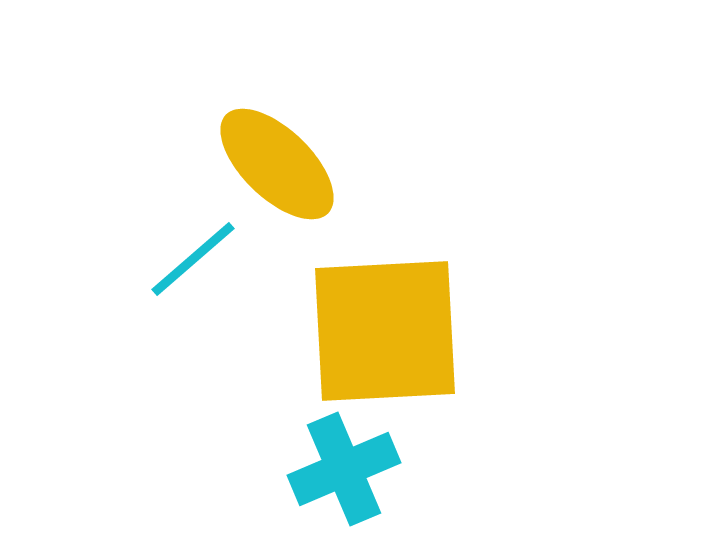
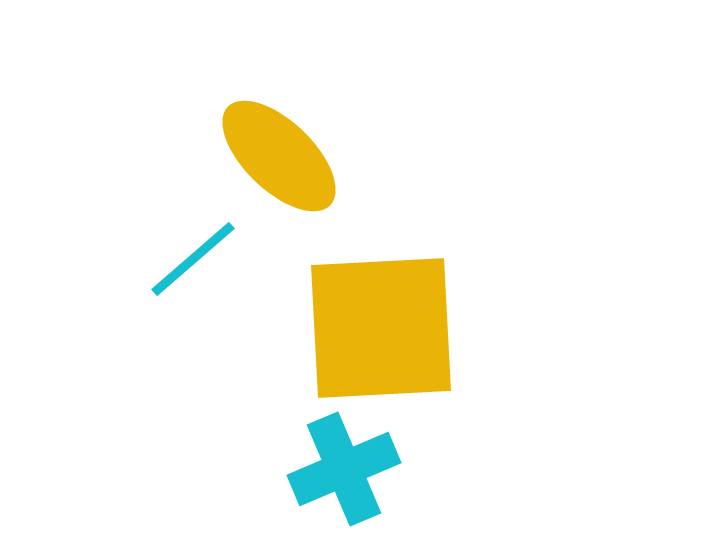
yellow ellipse: moved 2 px right, 8 px up
yellow square: moved 4 px left, 3 px up
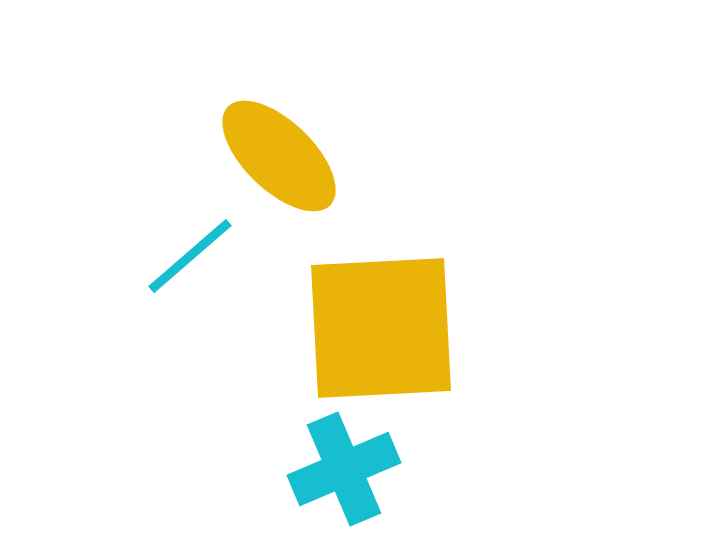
cyan line: moved 3 px left, 3 px up
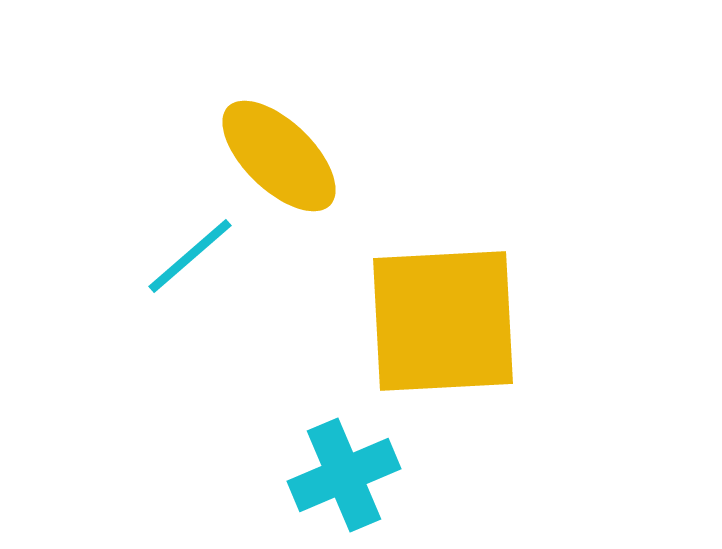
yellow square: moved 62 px right, 7 px up
cyan cross: moved 6 px down
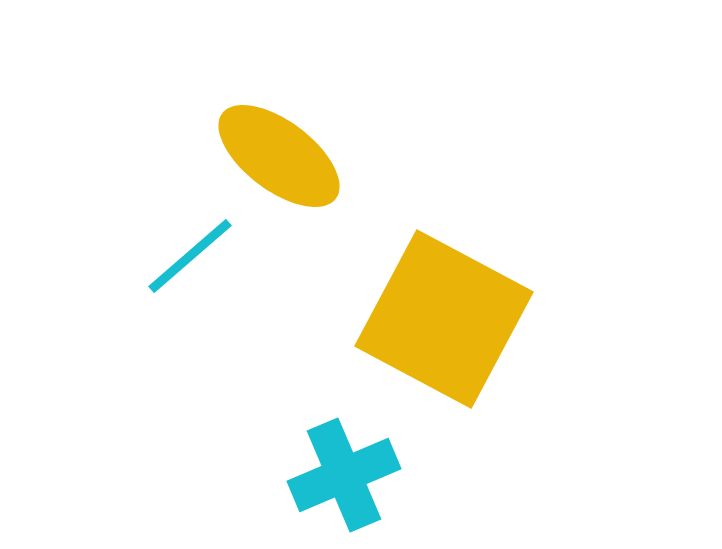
yellow ellipse: rotated 7 degrees counterclockwise
yellow square: moved 1 px right, 2 px up; rotated 31 degrees clockwise
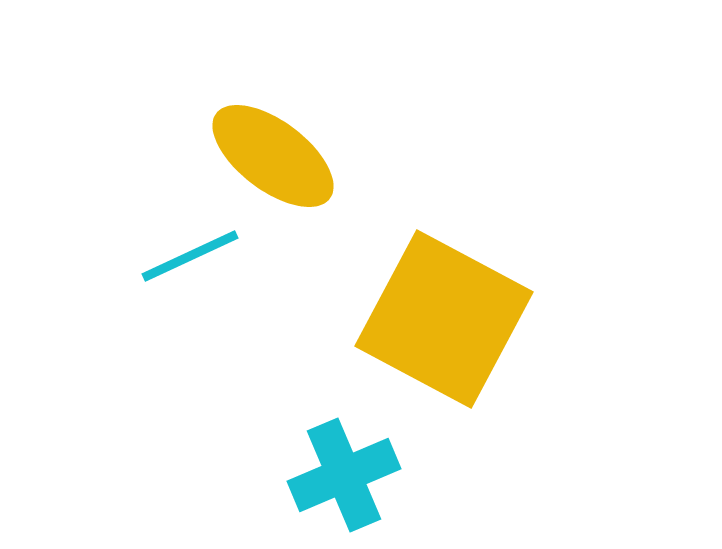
yellow ellipse: moved 6 px left
cyan line: rotated 16 degrees clockwise
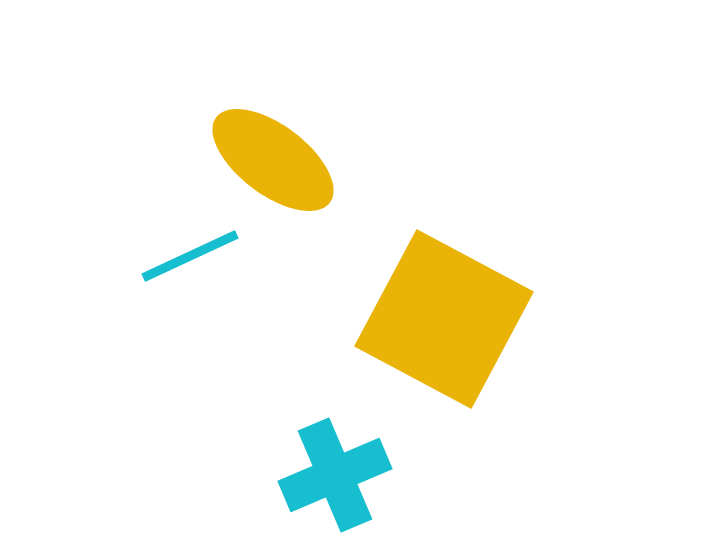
yellow ellipse: moved 4 px down
cyan cross: moved 9 px left
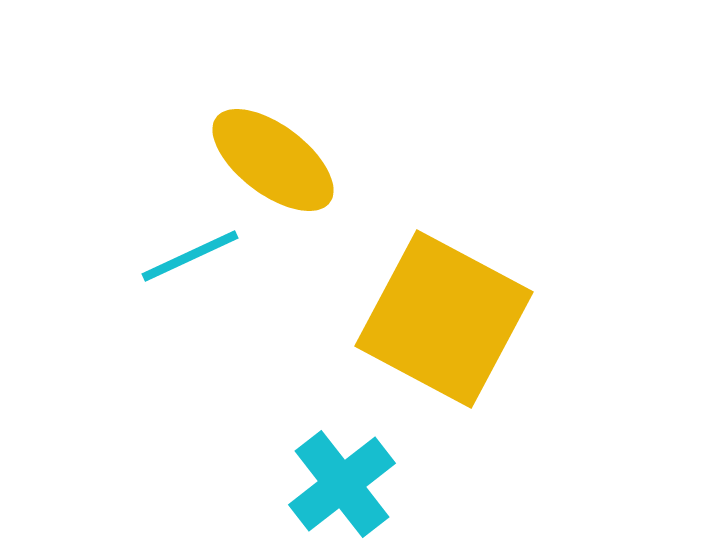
cyan cross: moved 7 px right, 9 px down; rotated 15 degrees counterclockwise
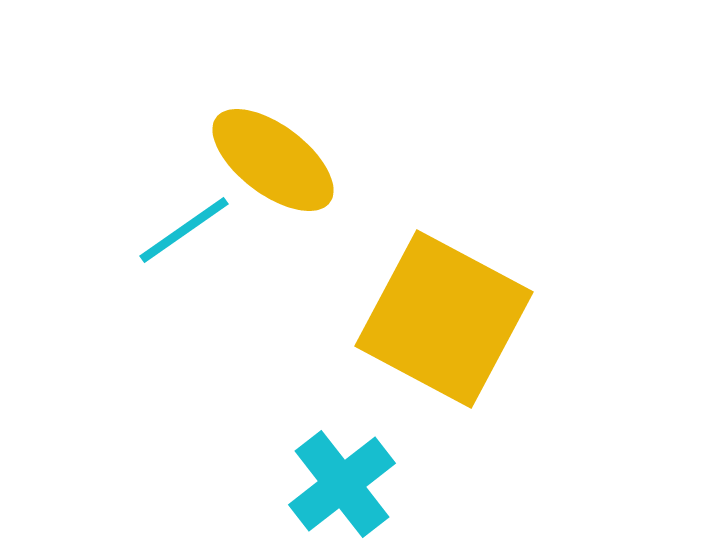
cyan line: moved 6 px left, 26 px up; rotated 10 degrees counterclockwise
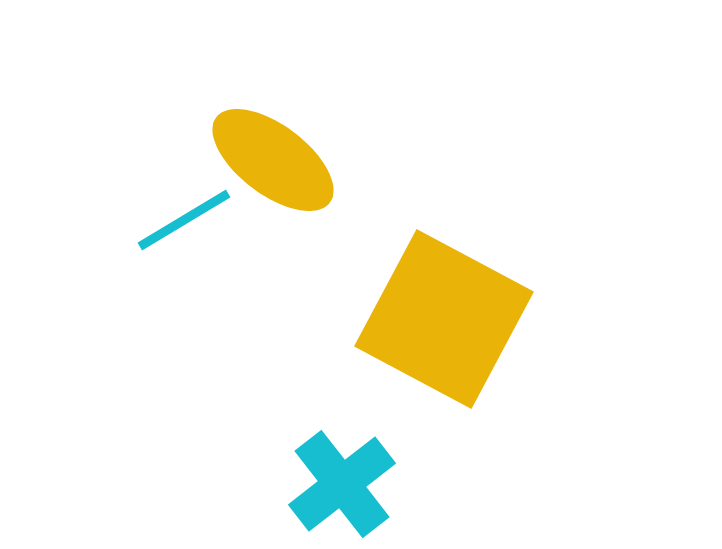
cyan line: moved 10 px up; rotated 4 degrees clockwise
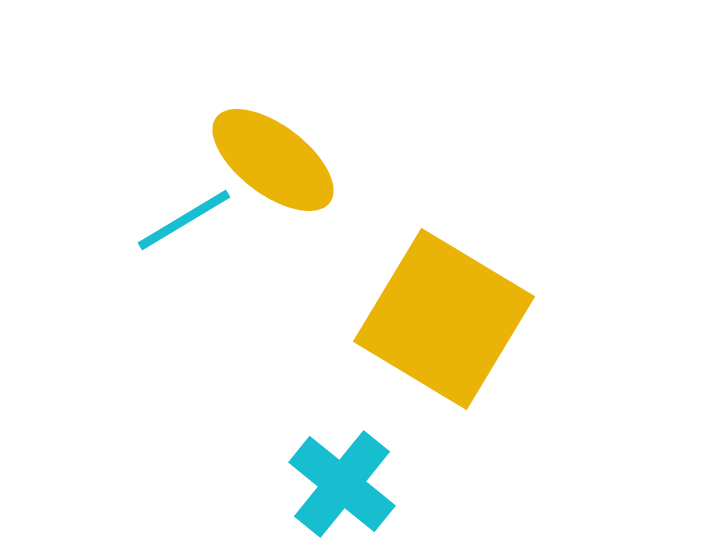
yellow square: rotated 3 degrees clockwise
cyan cross: rotated 13 degrees counterclockwise
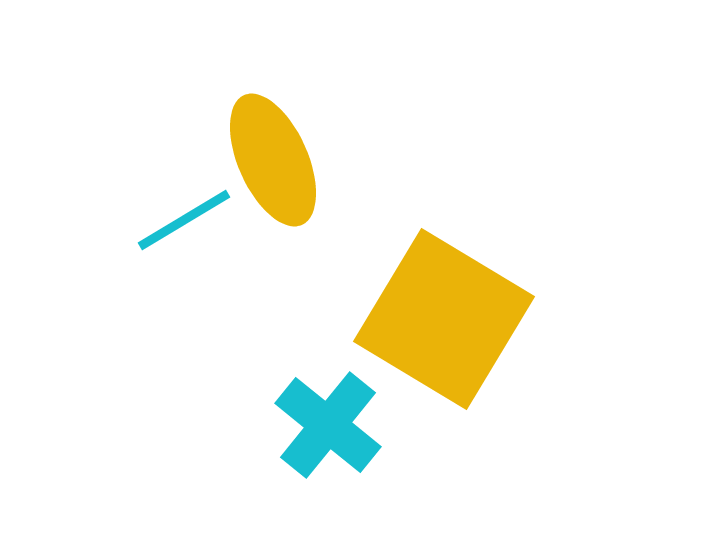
yellow ellipse: rotated 29 degrees clockwise
cyan cross: moved 14 px left, 59 px up
